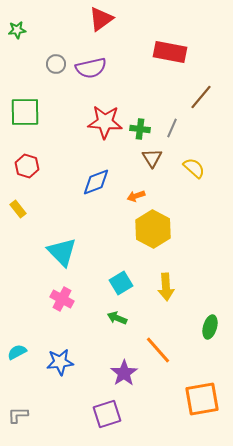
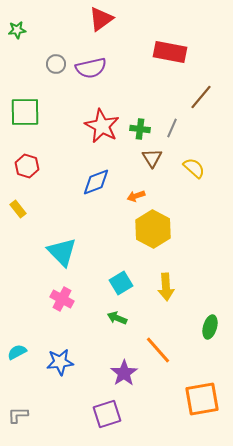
red star: moved 3 px left, 4 px down; rotated 24 degrees clockwise
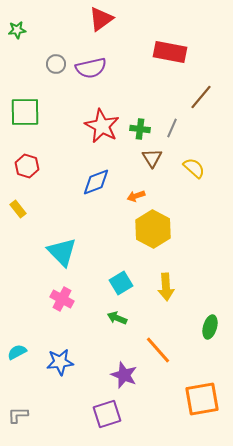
purple star: moved 2 px down; rotated 16 degrees counterclockwise
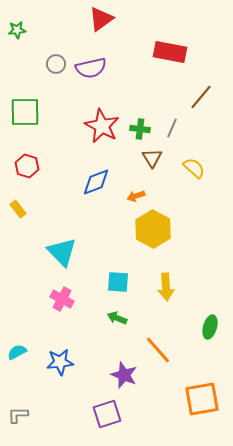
cyan square: moved 3 px left, 1 px up; rotated 35 degrees clockwise
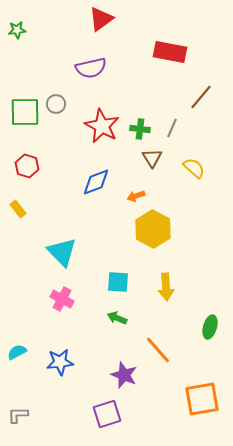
gray circle: moved 40 px down
